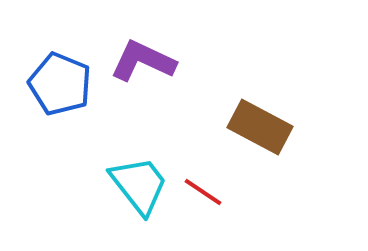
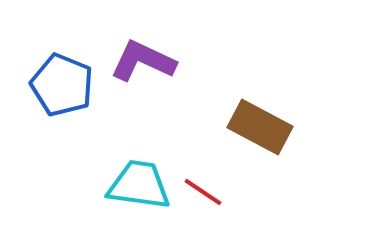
blue pentagon: moved 2 px right, 1 px down
cyan trapezoid: rotated 44 degrees counterclockwise
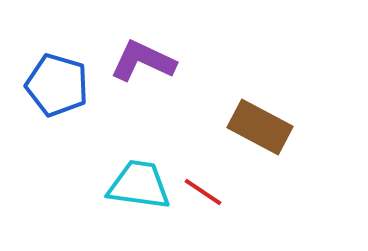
blue pentagon: moved 5 px left; rotated 6 degrees counterclockwise
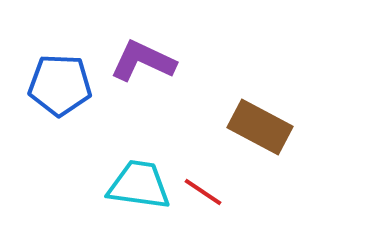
blue pentagon: moved 3 px right; rotated 14 degrees counterclockwise
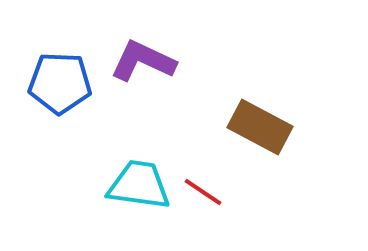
blue pentagon: moved 2 px up
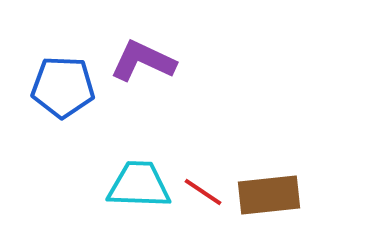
blue pentagon: moved 3 px right, 4 px down
brown rectangle: moved 9 px right, 68 px down; rotated 34 degrees counterclockwise
cyan trapezoid: rotated 6 degrees counterclockwise
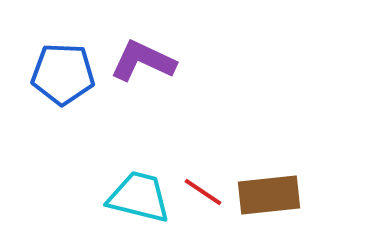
blue pentagon: moved 13 px up
cyan trapezoid: moved 12 px down; rotated 12 degrees clockwise
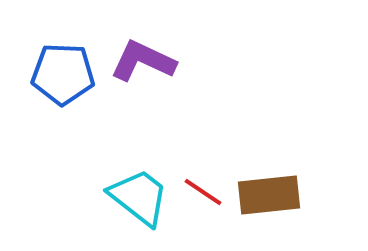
cyan trapezoid: rotated 24 degrees clockwise
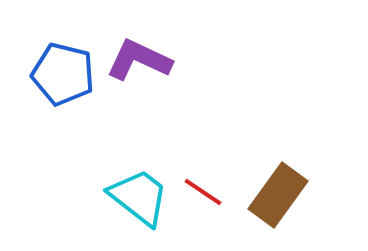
purple L-shape: moved 4 px left, 1 px up
blue pentagon: rotated 12 degrees clockwise
brown rectangle: moved 9 px right; rotated 48 degrees counterclockwise
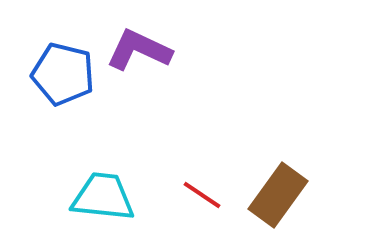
purple L-shape: moved 10 px up
red line: moved 1 px left, 3 px down
cyan trapezoid: moved 36 px left; rotated 32 degrees counterclockwise
